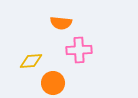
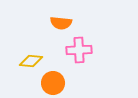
yellow diamond: rotated 10 degrees clockwise
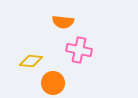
orange semicircle: moved 2 px right, 1 px up
pink cross: rotated 15 degrees clockwise
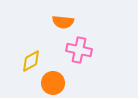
yellow diamond: rotated 35 degrees counterclockwise
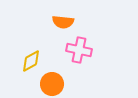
orange circle: moved 1 px left, 1 px down
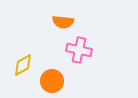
yellow diamond: moved 8 px left, 4 px down
orange circle: moved 3 px up
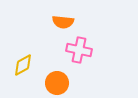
orange circle: moved 5 px right, 2 px down
